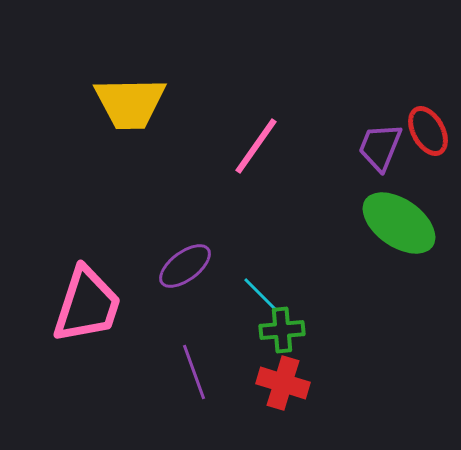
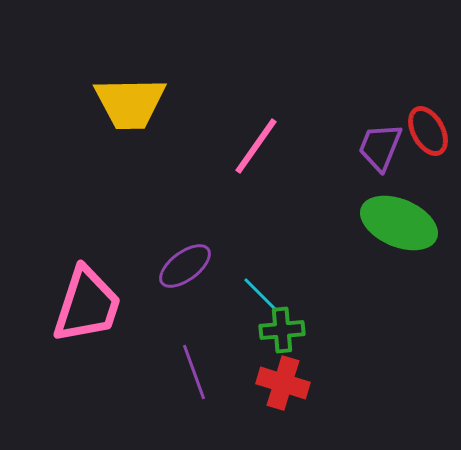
green ellipse: rotated 12 degrees counterclockwise
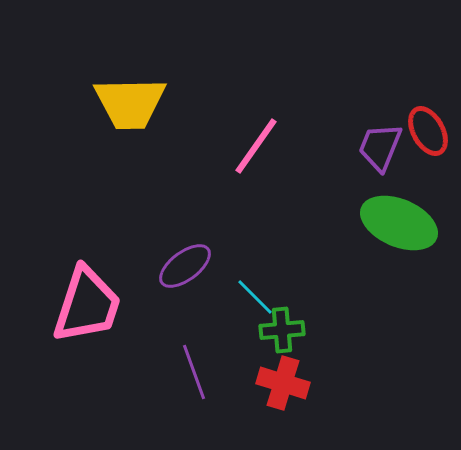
cyan line: moved 6 px left, 2 px down
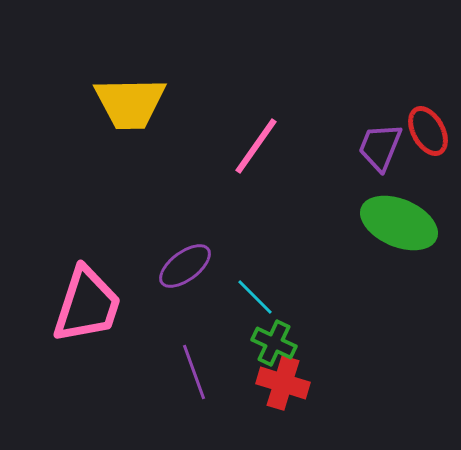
green cross: moved 8 px left, 13 px down; rotated 30 degrees clockwise
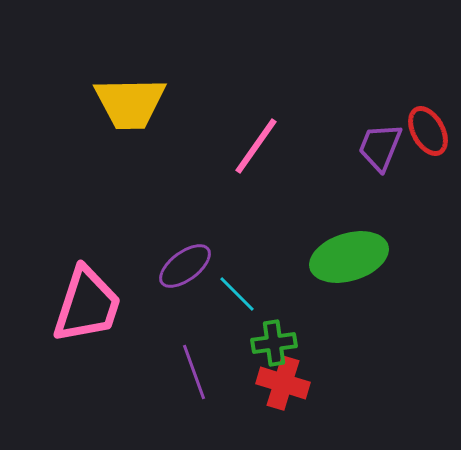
green ellipse: moved 50 px left, 34 px down; rotated 40 degrees counterclockwise
cyan line: moved 18 px left, 3 px up
green cross: rotated 33 degrees counterclockwise
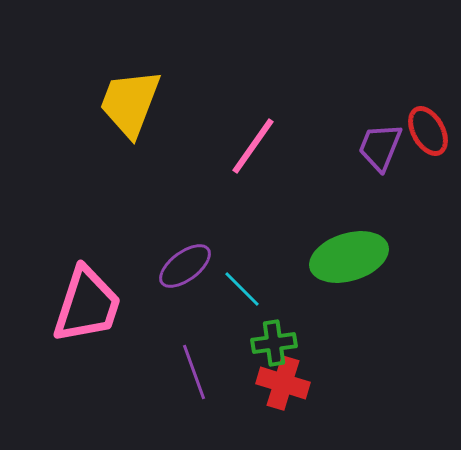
yellow trapezoid: rotated 112 degrees clockwise
pink line: moved 3 px left
cyan line: moved 5 px right, 5 px up
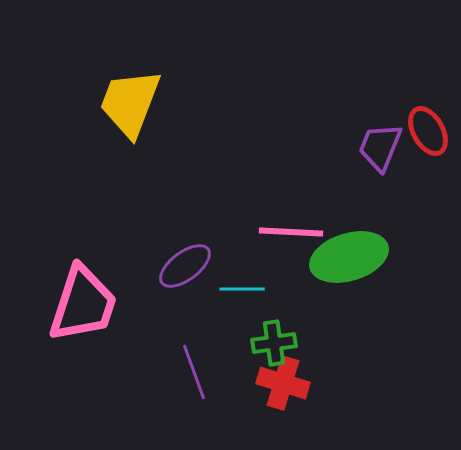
pink line: moved 38 px right, 86 px down; rotated 58 degrees clockwise
cyan line: rotated 45 degrees counterclockwise
pink trapezoid: moved 4 px left, 1 px up
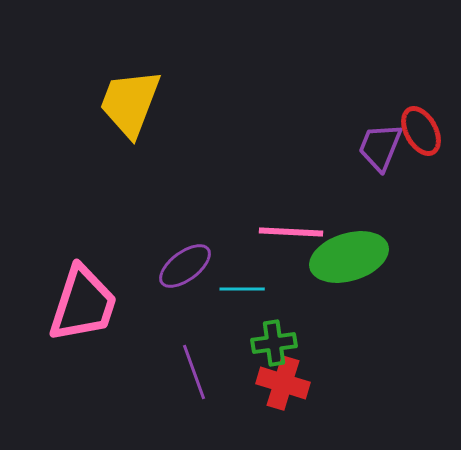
red ellipse: moved 7 px left
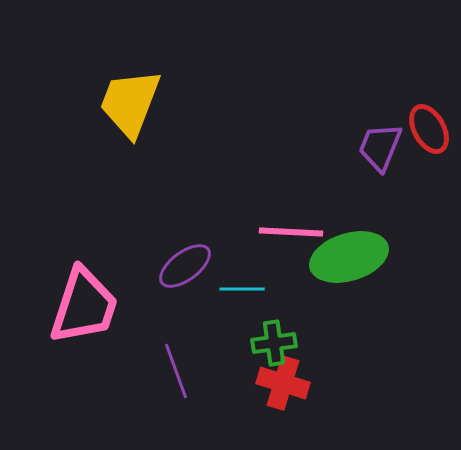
red ellipse: moved 8 px right, 2 px up
pink trapezoid: moved 1 px right, 2 px down
purple line: moved 18 px left, 1 px up
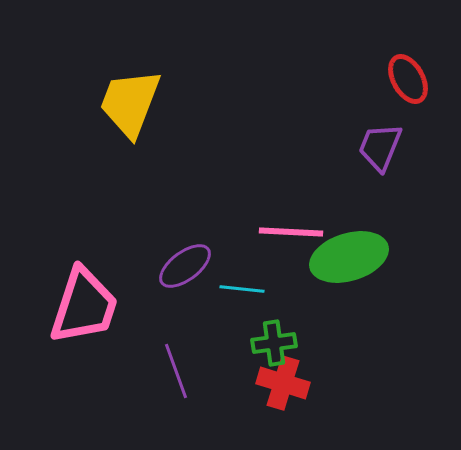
red ellipse: moved 21 px left, 50 px up
cyan line: rotated 6 degrees clockwise
